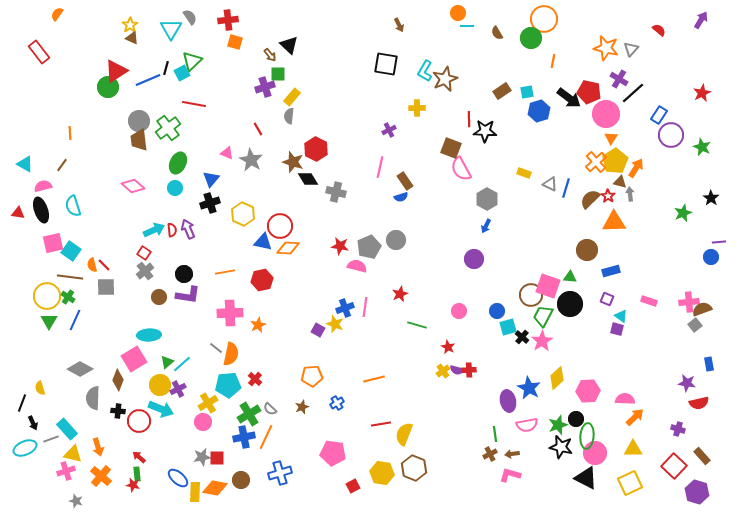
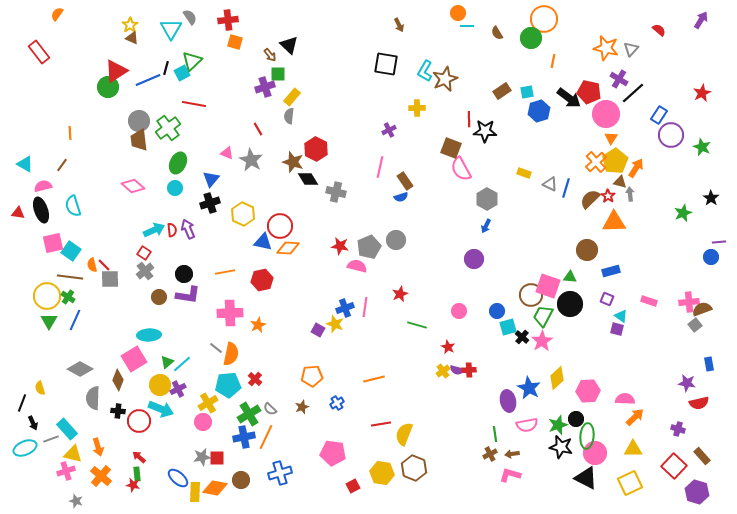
gray square at (106, 287): moved 4 px right, 8 px up
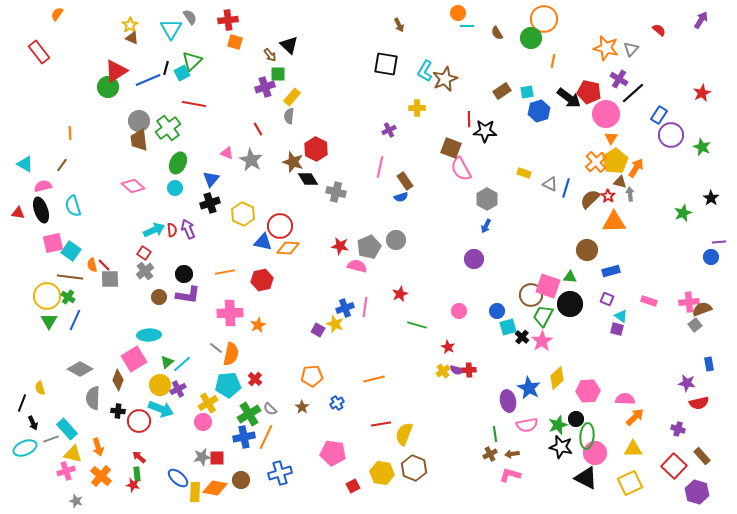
brown star at (302, 407): rotated 16 degrees counterclockwise
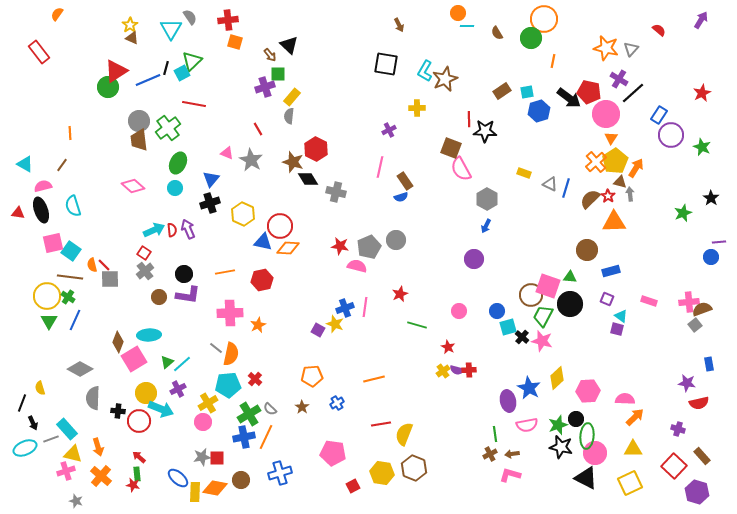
pink star at (542, 341): rotated 25 degrees counterclockwise
brown diamond at (118, 380): moved 38 px up
yellow circle at (160, 385): moved 14 px left, 8 px down
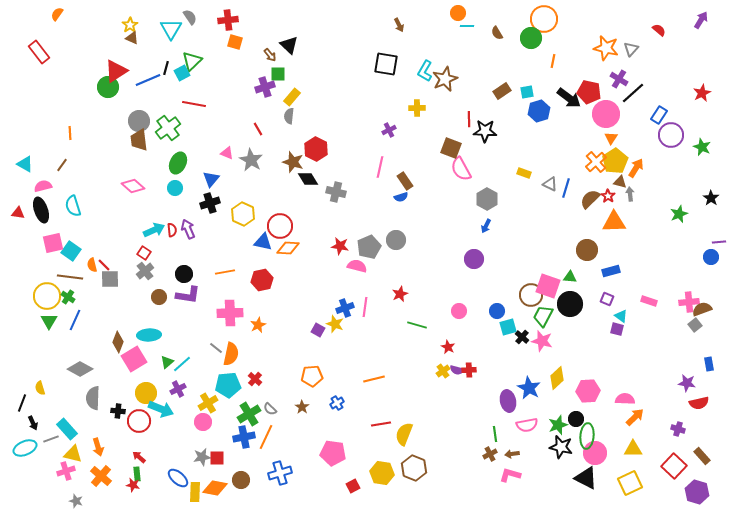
green star at (683, 213): moved 4 px left, 1 px down
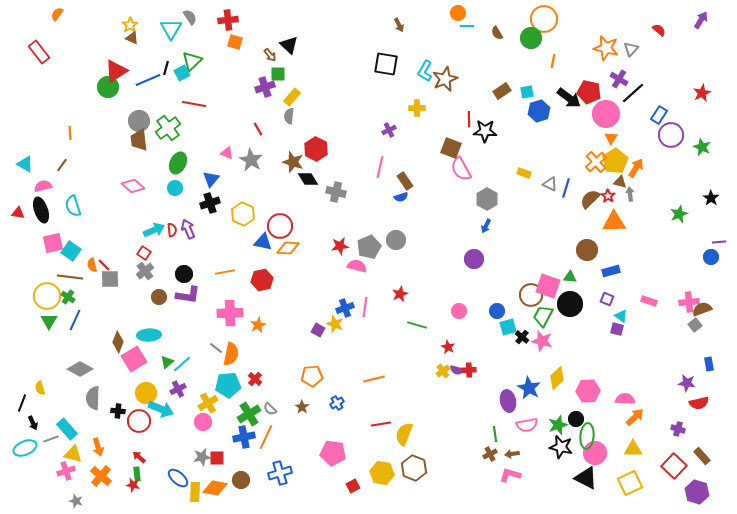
red star at (340, 246): rotated 18 degrees counterclockwise
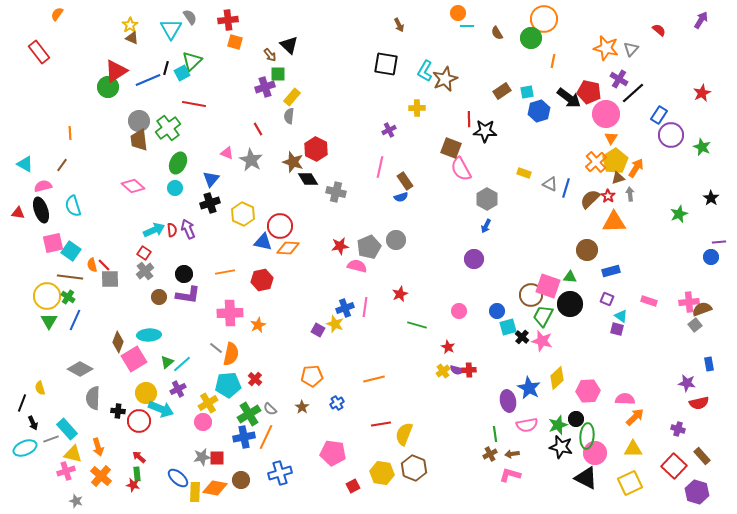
brown triangle at (620, 182): moved 2 px left, 4 px up; rotated 32 degrees counterclockwise
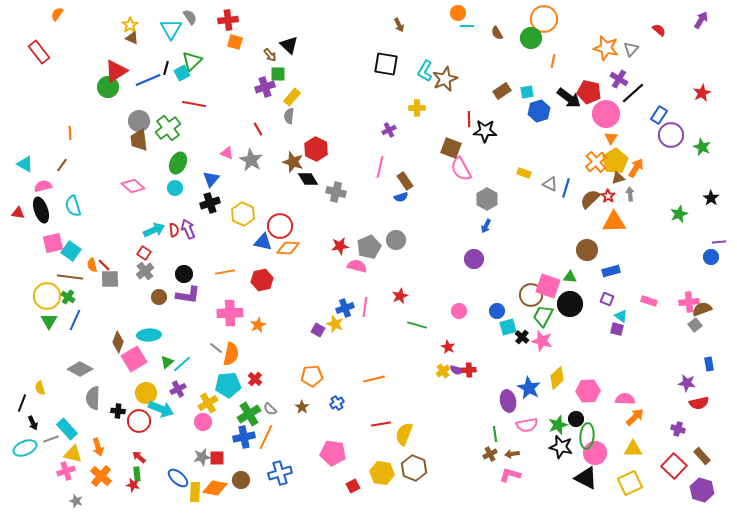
red semicircle at (172, 230): moved 2 px right
red star at (400, 294): moved 2 px down
purple hexagon at (697, 492): moved 5 px right, 2 px up
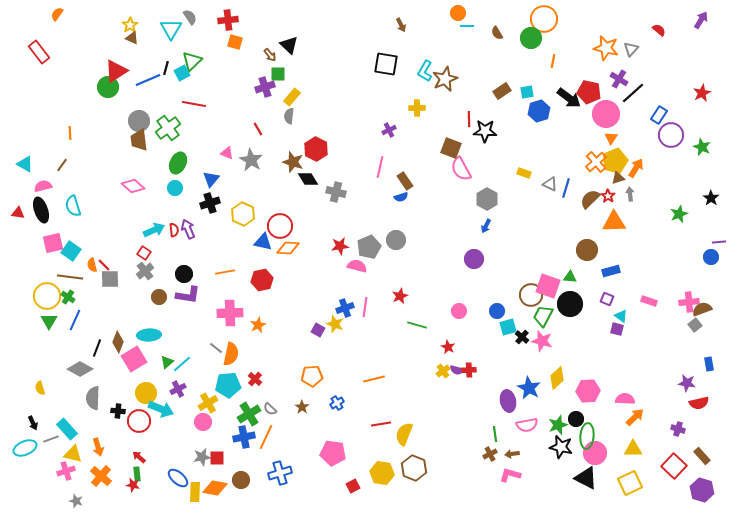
brown arrow at (399, 25): moved 2 px right
yellow pentagon at (615, 161): rotated 10 degrees clockwise
black line at (22, 403): moved 75 px right, 55 px up
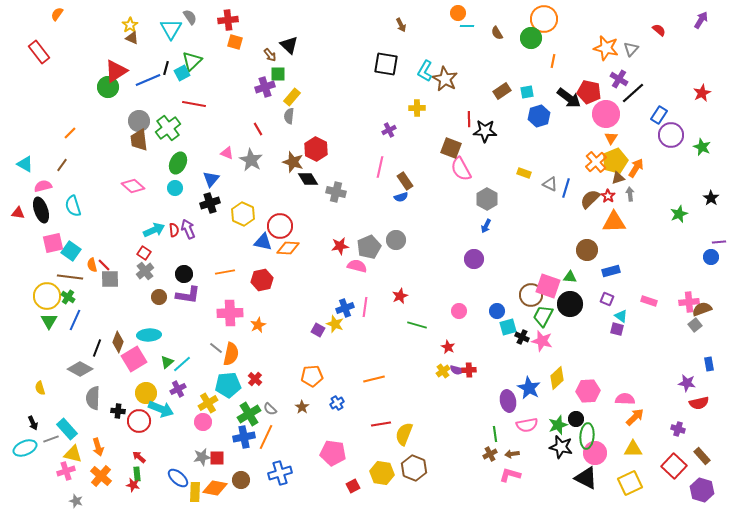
brown star at (445, 79): rotated 20 degrees counterclockwise
blue hexagon at (539, 111): moved 5 px down
orange line at (70, 133): rotated 48 degrees clockwise
black cross at (522, 337): rotated 16 degrees counterclockwise
